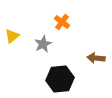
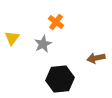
orange cross: moved 6 px left
yellow triangle: moved 2 px down; rotated 14 degrees counterclockwise
brown arrow: rotated 18 degrees counterclockwise
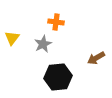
orange cross: rotated 28 degrees counterclockwise
brown arrow: rotated 18 degrees counterclockwise
black hexagon: moved 2 px left, 2 px up
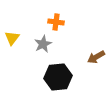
brown arrow: moved 1 px up
